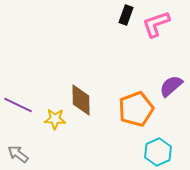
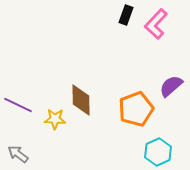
pink L-shape: rotated 28 degrees counterclockwise
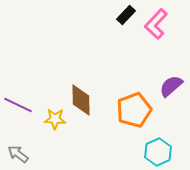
black rectangle: rotated 24 degrees clockwise
orange pentagon: moved 2 px left, 1 px down
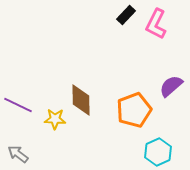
pink L-shape: rotated 16 degrees counterclockwise
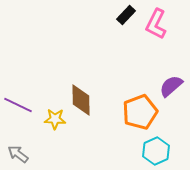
orange pentagon: moved 6 px right, 2 px down
cyan hexagon: moved 2 px left, 1 px up
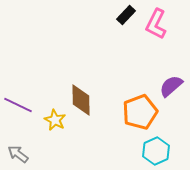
yellow star: moved 1 px down; rotated 25 degrees clockwise
